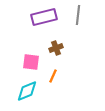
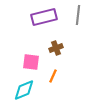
cyan diamond: moved 3 px left, 1 px up
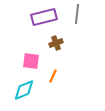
gray line: moved 1 px left, 1 px up
brown cross: moved 5 px up
pink square: moved 1 px up
